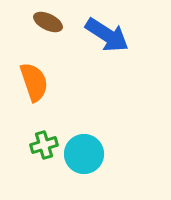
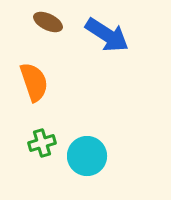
green cross: moved 2 px left, 2 px up
cyan circle: moved 3 px right, 2 px down
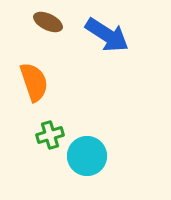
green cross: moved 8 px right, 8 px up
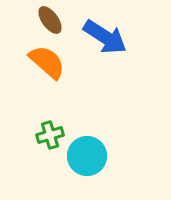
brown ellipse: moved 2 px right, 2 px up; rotated 28 degrees clockwise
blue arrow: moved 2 px left, 2 px down
orange semicircle: moved 13 px right, 20 px up; rotated 30 degrees counterclockwise
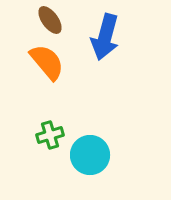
blue arrow: rotated 72 degrees clockwise
orange semicircle: rotated 9 degrees clockwise
cyan circle: moved 3 px right, 1 px up
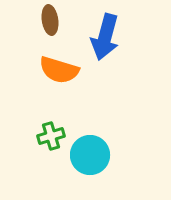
brown ellipse: rotated 28 degrees clockwise
orange semicircle: moved 12 px right, 8 px down; rotated 147 degrees clockwise
green cross: moved 1 px right, 1 px down
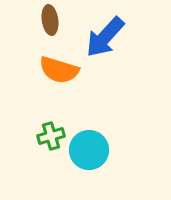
blue arrow: rotated 27 degrees clockwise
cyan circle: moved 1 px left, 5 px up
